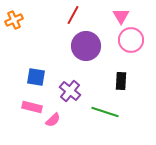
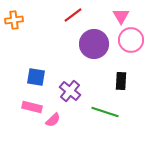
red line: rotated 24 degrees clockwise
orange cross: rotated 18 degrees clockwise
purple circle: moved 8 px right, 2 px up
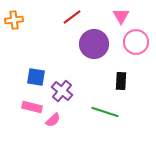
red line: moved 1 px left, 2 px down
pink circle: moved 5 px right, 2 px down
purple cross: moved 8 px left
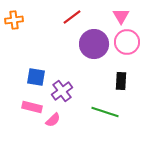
pink circle: moved 9 px left
purple cross: rotated 15 degrees clockwise
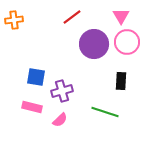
purple cross: rotated 20 degrees clockwise
pink semicircle: moved 7 px right
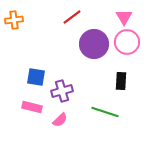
pink triangle: moved 3 px right, 1 px down
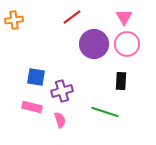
pink circle: moved 2 px down
pink semicircle: rotated 63 degrees counterclockwise
